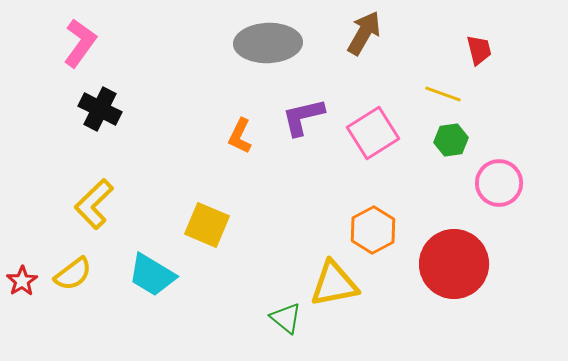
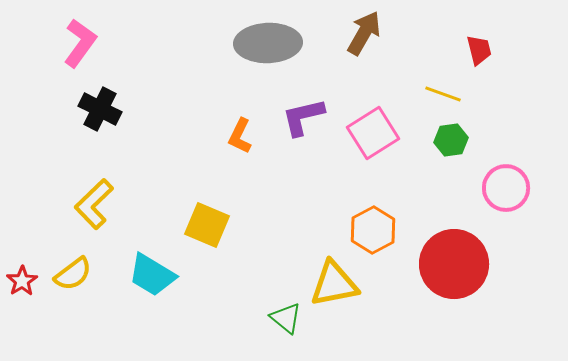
pink circle: moved 7 px right, 5 px down
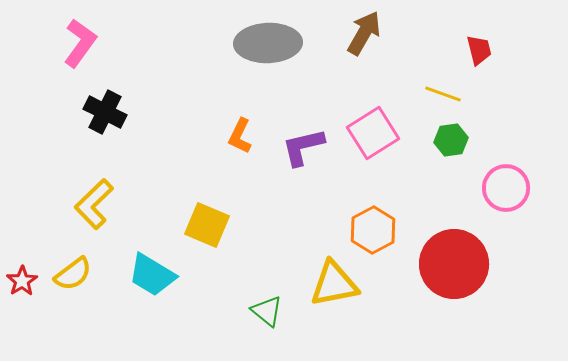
black cross: moved 5 px right, 3 px down
purple L-shape: moved 30 px down
green triangle: moved 19 px left, 7 px up
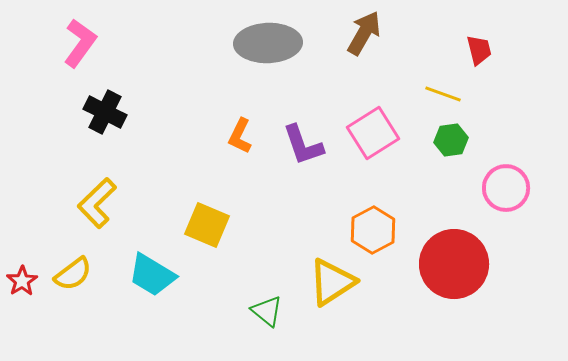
purple L-shape: moved 2 px up; rotated 96 degrees counterclockwise
yellow L-shape: moved 3 px right, 1 px up
yellow triangle: moved 2 px left, 2 px up; rotated 22 degrees counterclockwise
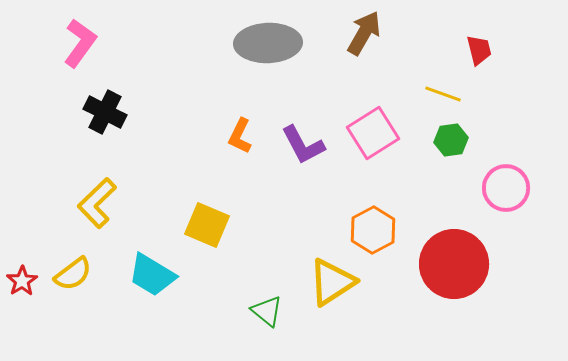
purple L-shape: rotated 9 degrees counterclockwise
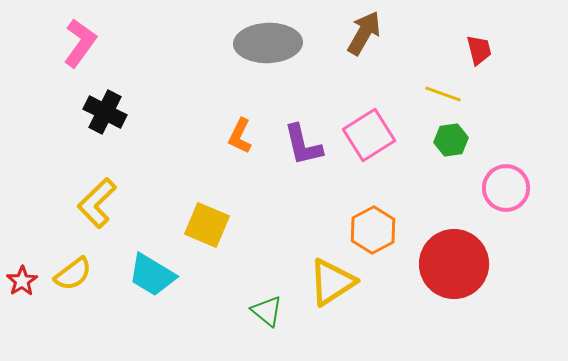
pink square: moved 4 px left, 2 px down
purple L-shape: rotated 15 degrees clockwise
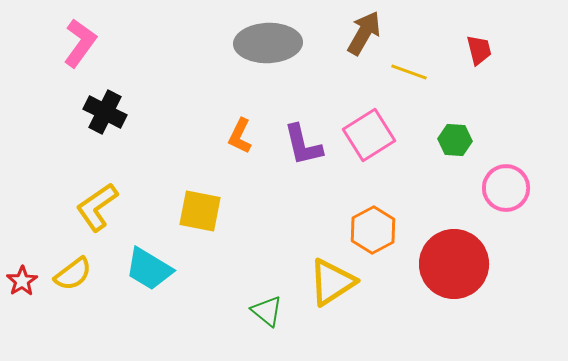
yellow line: moved 34 px left, 22 px up
green hexagon: moved 4 px right; rotated 12 degrees clockwise
yellow L-shape: moved 4 px down; rotated 9 degrees clockwise
yellow square: moved 7 px left, 14 px up; rotated 12 degrees counterclockwise
cyan trapezoid: moved 3 px left, 6 px up
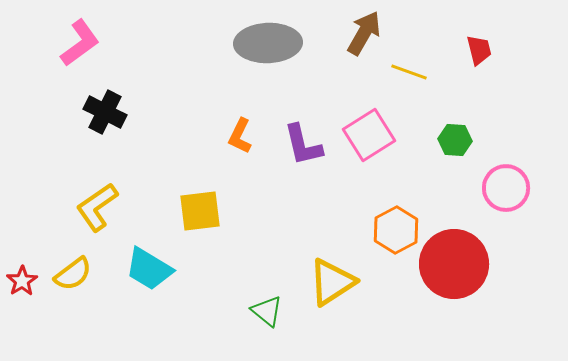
pink L-shape: rotated 18 degrees clockwise
yellow square: rotated 18 degrees counterclockwise
orange hexagon: moved 23 px right
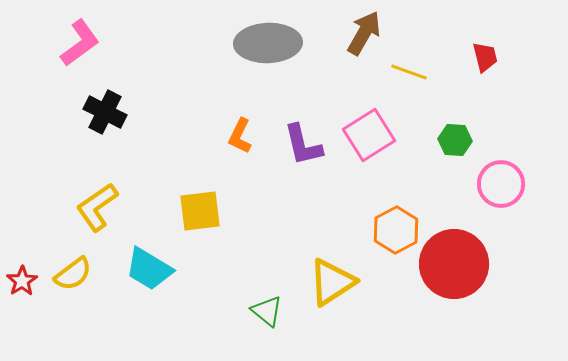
red trapezoid: moved 6 px right, 7 px down
pink circle: moved 5 px left, 4 px up
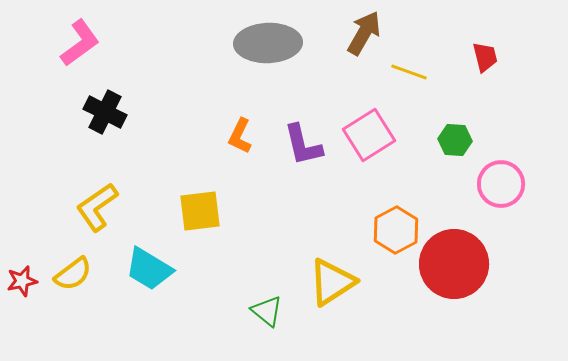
red star: rotated 20 degrees clockwise
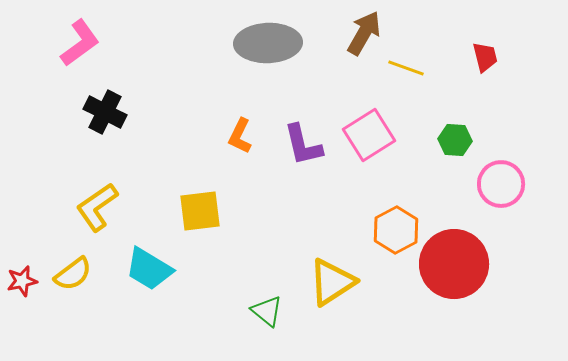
yellow line: moved 3 px left, 4 px up
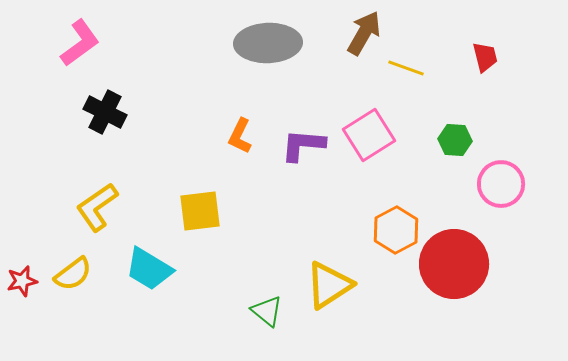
purple L-shape: rotated 108 degrees clockwise
yellow triangle: moved 3 px left, 3 px down
